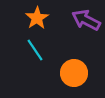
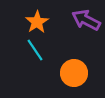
orange star: moved 4 px down
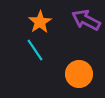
orange star: moved 3 px right
orange circle: moved 5 px right, 1 px down
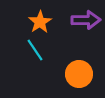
purple arrow: rotated 152 degrees clockwise
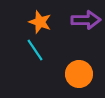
orange star: rotated 20 degrees counterclockwise
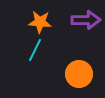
orange star: rotated 15 degrees counterclockwise
cyan line: rotated 60 degrees clockwise
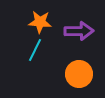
purple arrow: moved 7 px left, 11 px down
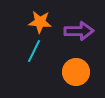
cyan line: moved 1 px left, 1 px down
orange circle: moved 3 px left, 2 px up
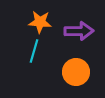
cyan line: rotated 10 degrees counterclockwise
